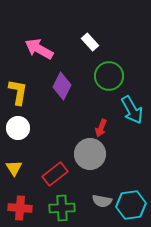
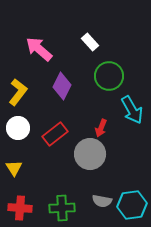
pink arrow: rotated 12 degrees clockwise
yellow L-shape: rotated 28 degrees clockwise
red rectangle: moved 40 px up
cyan hexagon: moved 1 px right
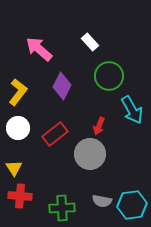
red arrow: moved 2 px left, 2 px up
red cross: moved 12 px up
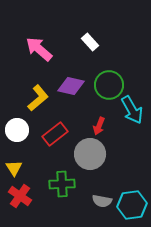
green circle: moved 9 px down
purple diamond: moved 9 px right; rotated 76 degrees clockwise
yellow L-shape: moved 20 px right, 6 px down; rotated 12 degrees clockwise
white circle: moved 1 px left, 2 px down
red cross: rotated 30 degrees clockwise
green cross: moved 24 px up
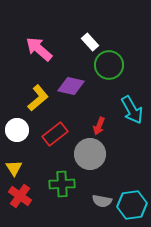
green circle: moved 20 px up
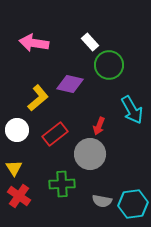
pink arrow: moved 5 px left, 6 px up; rotated 32 degrees counterclockwise
purple diamond: moved 1 px left, 2 px up
red cross: moved 1 px left
cyan hexagon: moved 1 px right, 1 px up
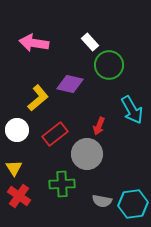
gray circle: moved 3 px left
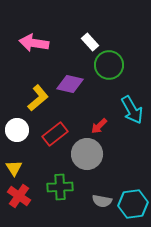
red arrow: rotated 24 degrees clockwise
green cross: moved 2 px left, 3 px down
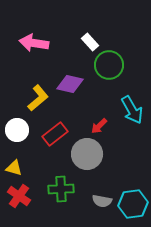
yellow triangle: rotated 42 degrees counterclockwise
green cross: moved 1 px right, 2 px down
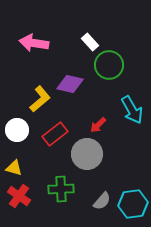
yellow L-shape: moved 2 px right, 1 px down
red arrow: moved 1 px left, 1 px up
gray semicircle: rotated 60 degrees counterclockwise
